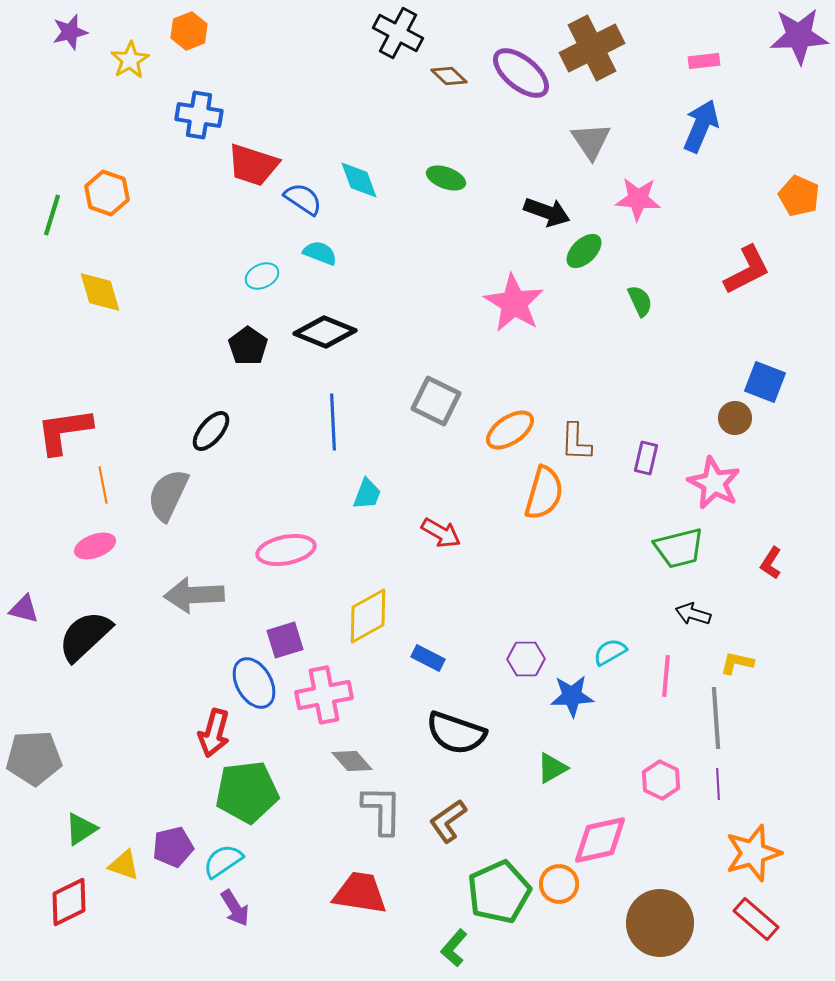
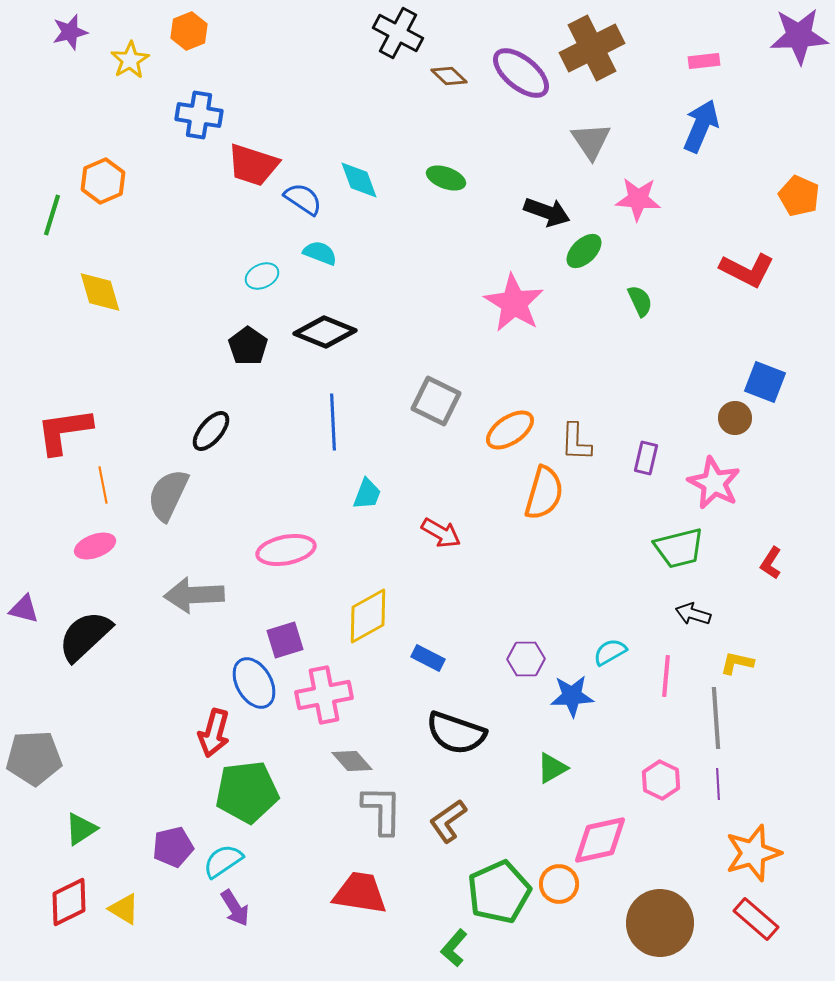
orange hexagon at (107, 193): moved 4 px left, 12 px up; rotated 18 degrees clockwise
red L-shape at (747, 270): rotated 54 degrees clockwise
yellow triangle at (124, 865): moved 44 px down; rotated 12 degrees clockwise
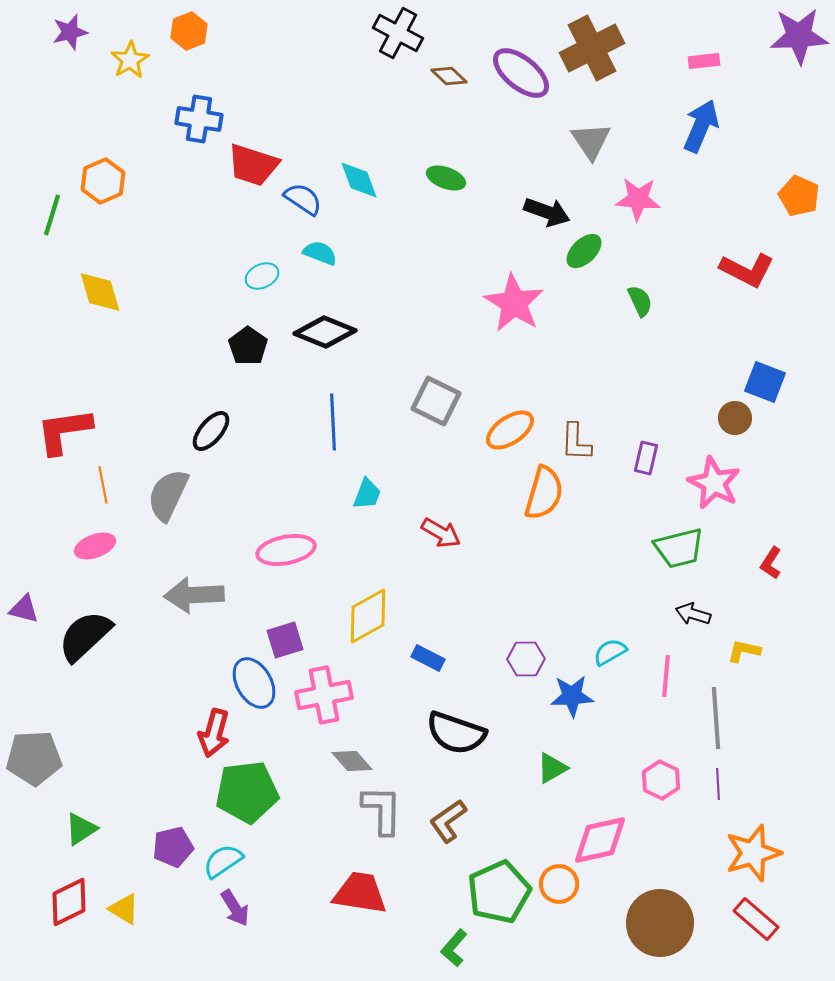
blue cross at (199, 115): moved 4 px down
yellow L-shape at (737, 663): moved 7 px right, 12 px up
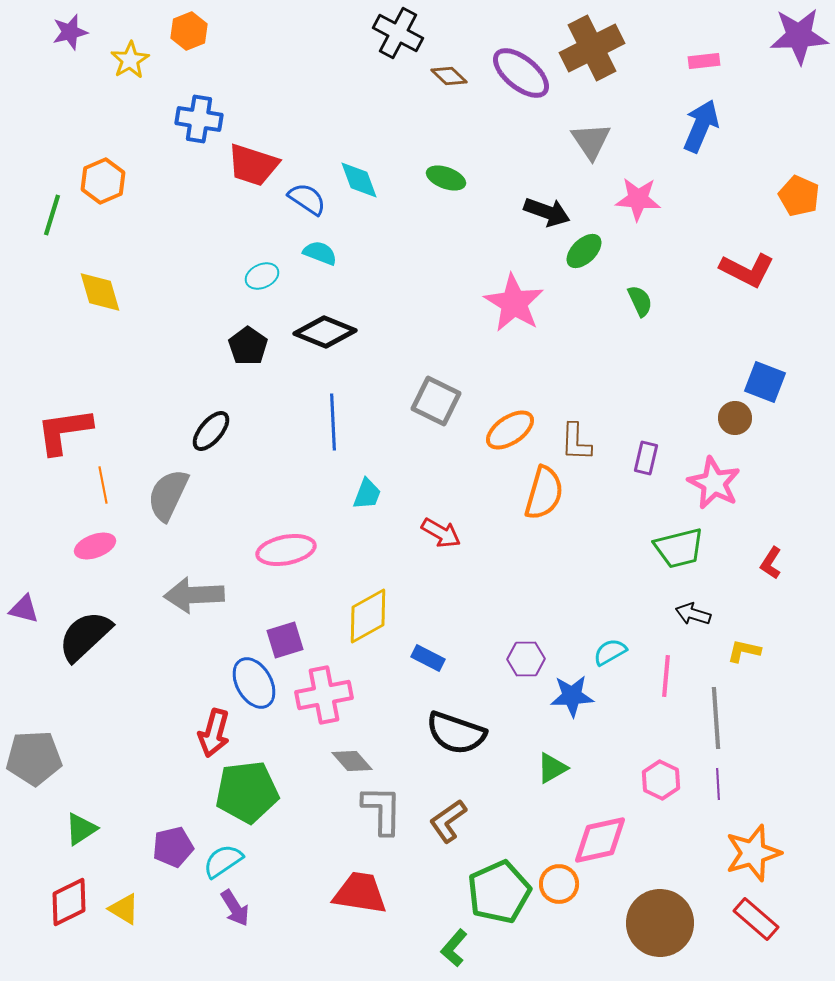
blue semicircle at (303, 199): moved 4 px right
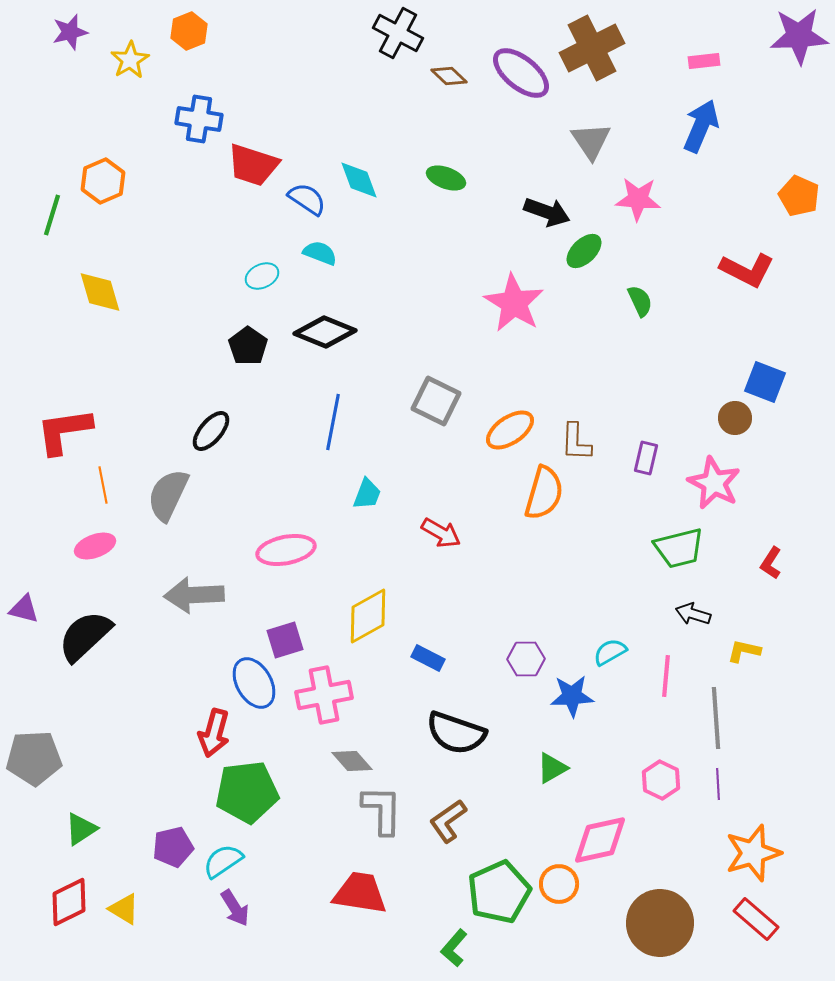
blue line at (333, 422): rotated 14 degrees clockwise
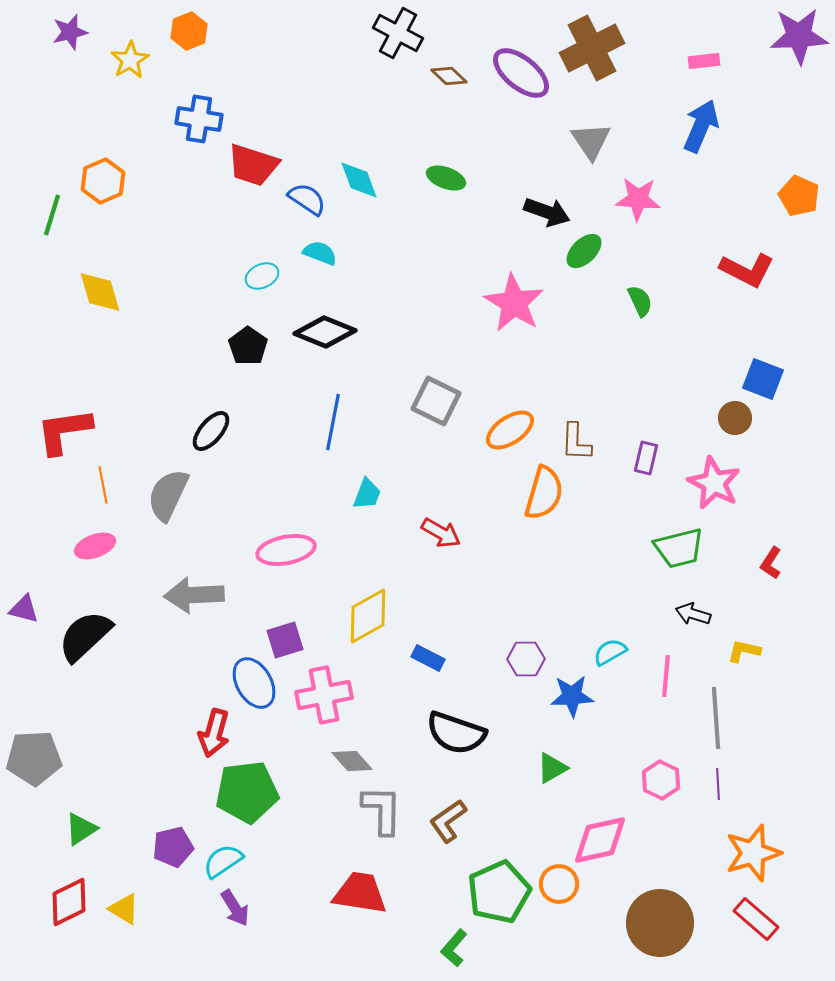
blue square at (765, 382): moved 2 px left, 3 px up
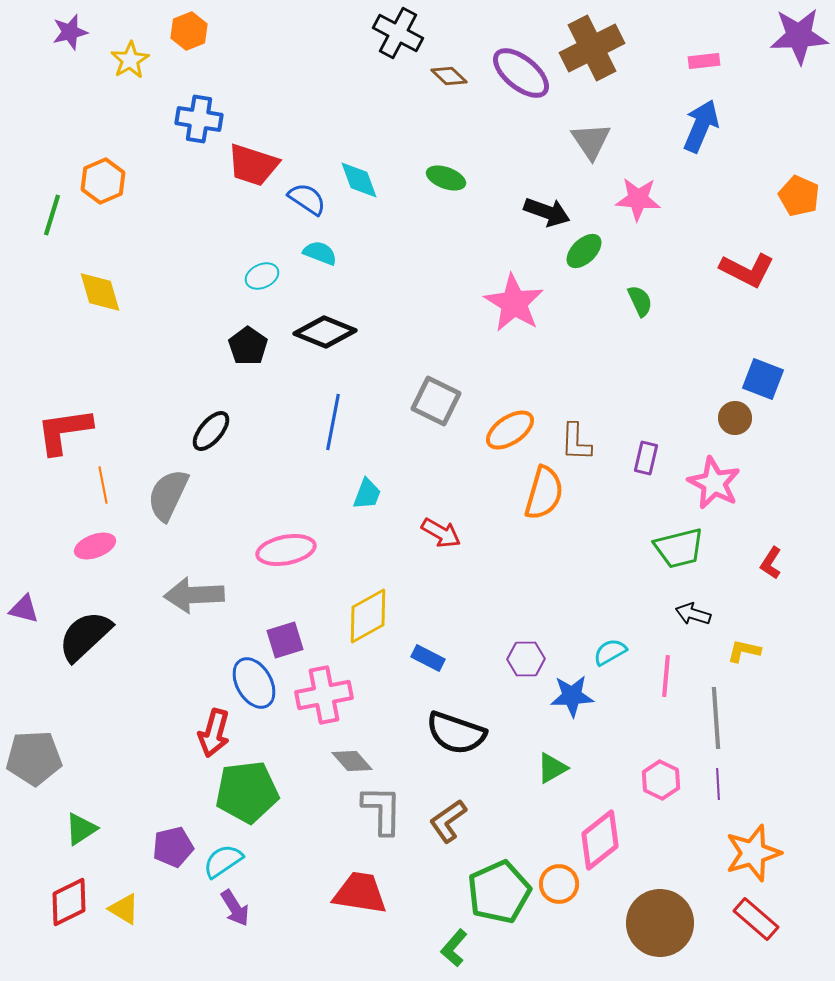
pink diamond at (600, 840): rotated 26 degrees counterclockwise
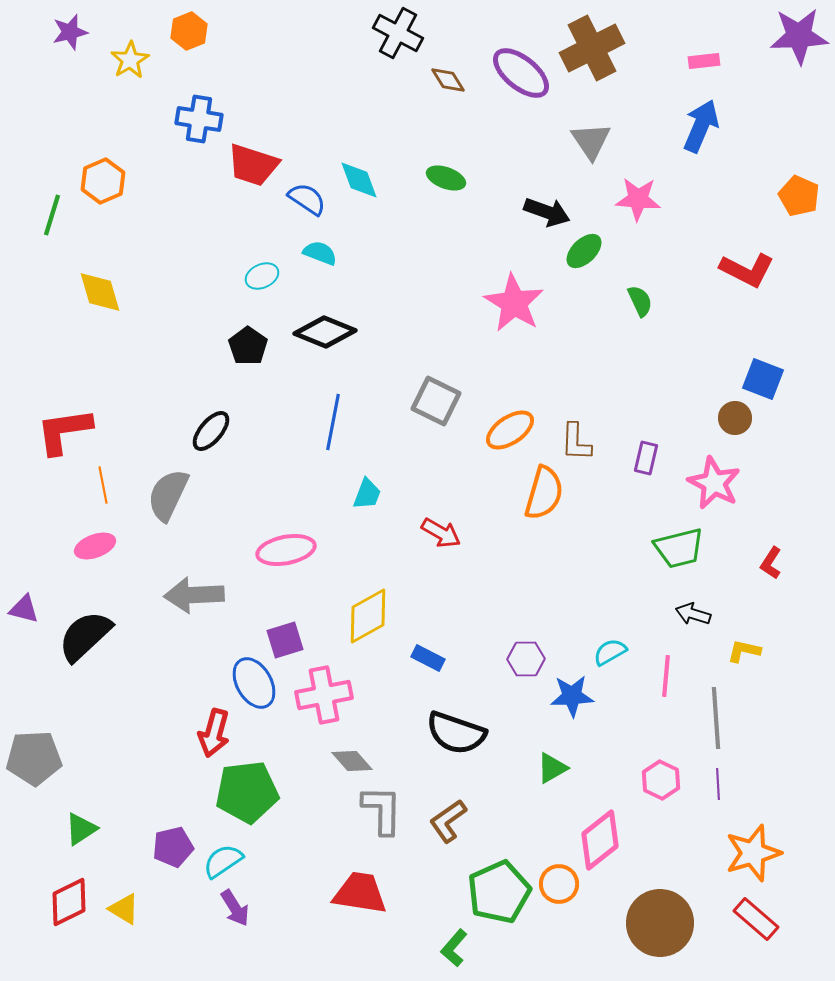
brown diamond at (449, 76): moved 1 px left, 4 px down; rotated 15 degrees clockwise
